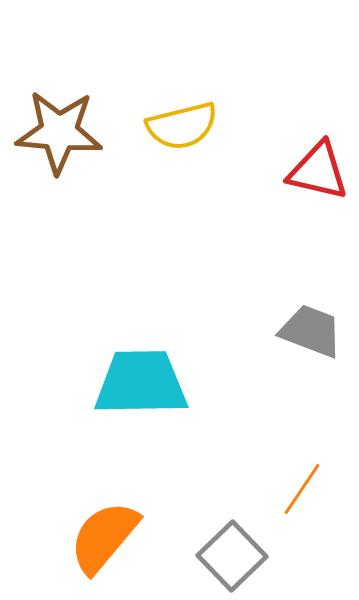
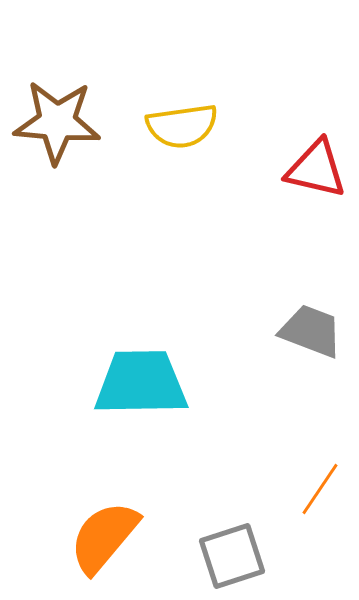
yellow semicircle: rotated 6 degrees clockwise
brown star: moved 2 px left, 10 px up
red triangle: moved 2 px left, 2 px up
orange line: moved 18 px right
gray square: rotated 26 degrees clockwise
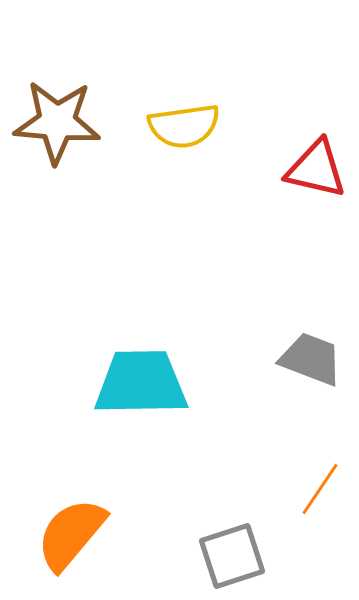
yellow semicircle: moved 2 px right
gray trapezoid: moved 28 px down
orange semicircle: moved 33 px left, 3 px up
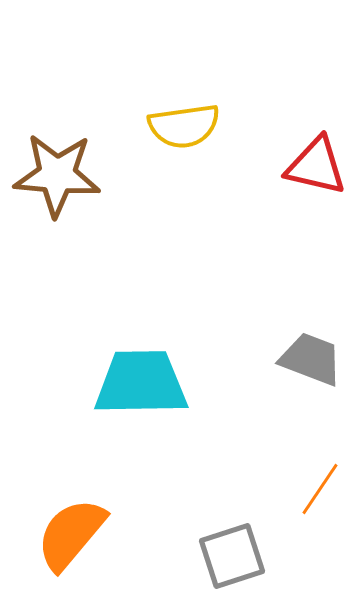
brown star: moved 53 px down
red triangle: moved 3 px up
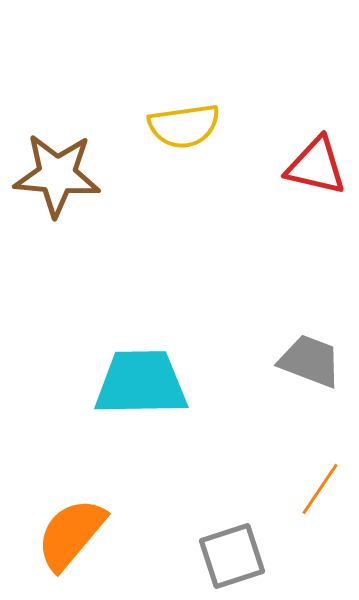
gray trapezoid: moved 1 px left, 2 px down
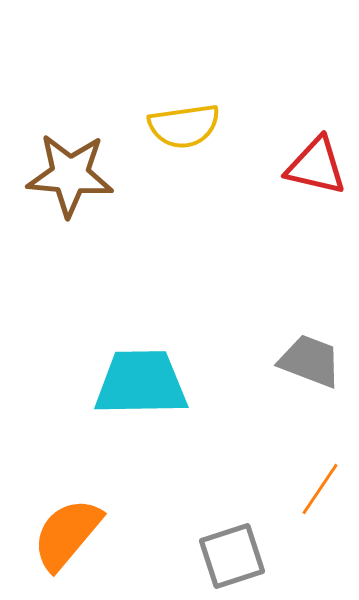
brown star: moved 13 px right
orange semicircle: moved 4 px left
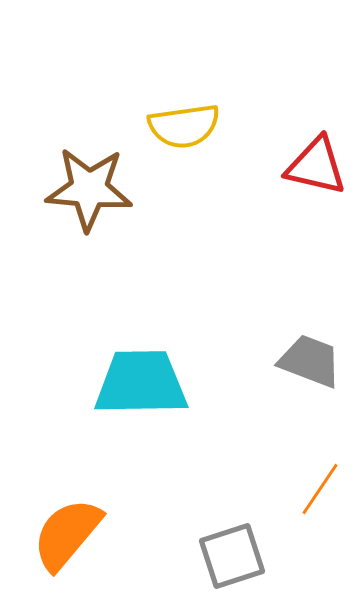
brown star: moved 19 px right, 14 px down
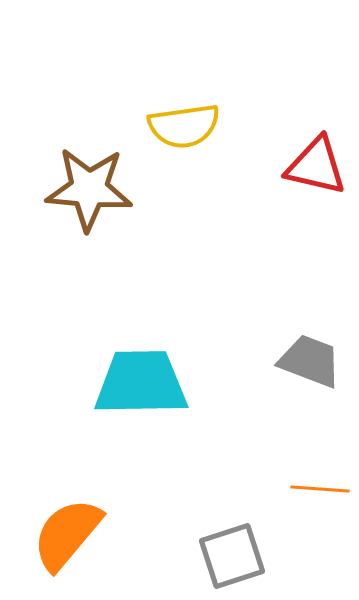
orange line: rotated 60 degrees clockwise
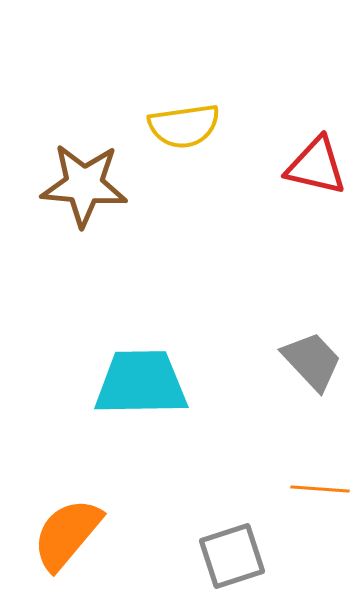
brown star: moved 5 px left, 4 px up
gray trapezoid: moved 2 px right; rotated 26 degrees clockwise
